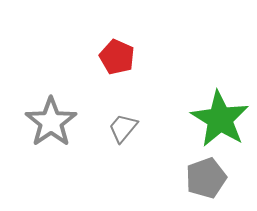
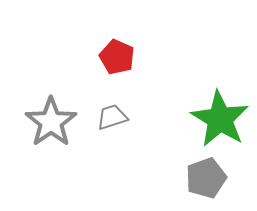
gray trapezoid: moved 11 px left, 11 px up; rotated 32 degrees clockwise
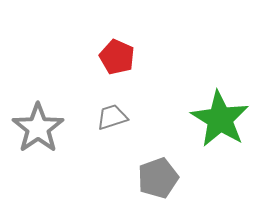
gray star: moved 13 px left, 6 px down
gray pentagon: moved 48 px left
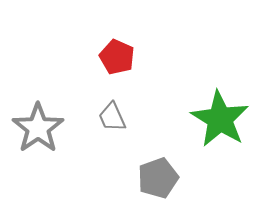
gray trapezoid: rotated 96 degrees counterclockwise
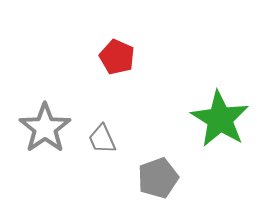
gray trapezoid: moved 10 px left, 22 px down
gray star: moved 7 px right
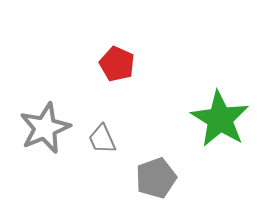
red pentagon: moved 7 px down
gray star: rotated 12 degrees clockwise
gray pentagon: moved 2 px left
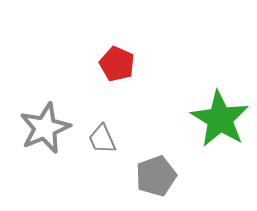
gray pentagon: moved 2 px up
